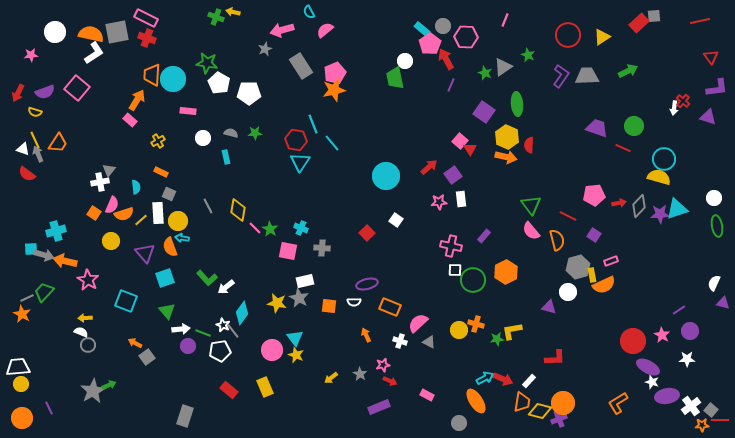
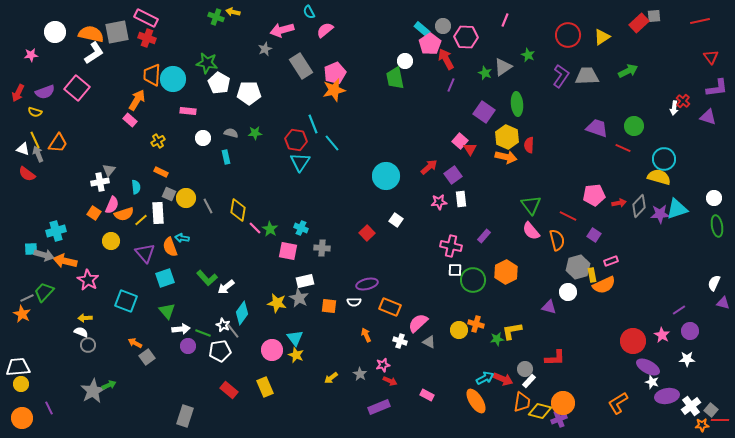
yellow circle at (178, 221): moved 8 px right, 23 px up
gray circle at (459, 423): moved 66 px right, 54 px up
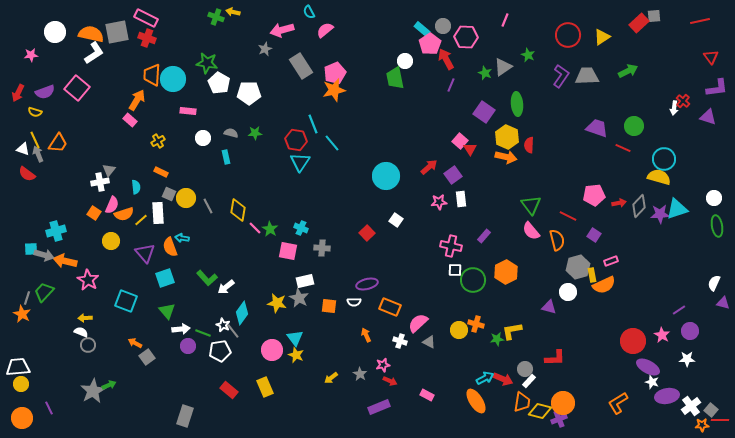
gray line at (27, 298): rotated 48 degrees counterclockwise
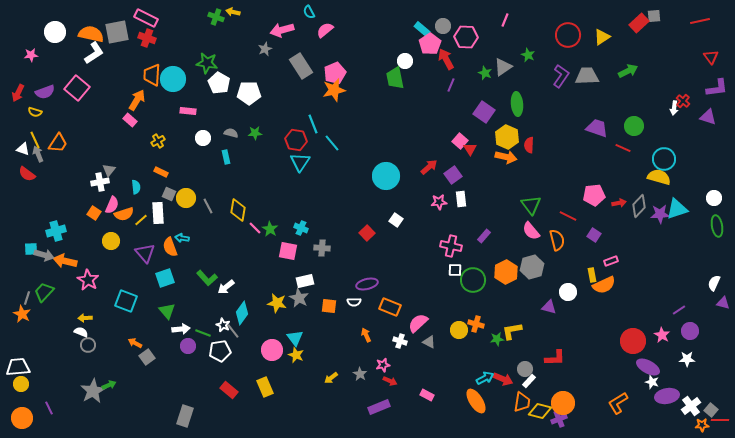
gray hexagon at (578, 267): moved 46 px left
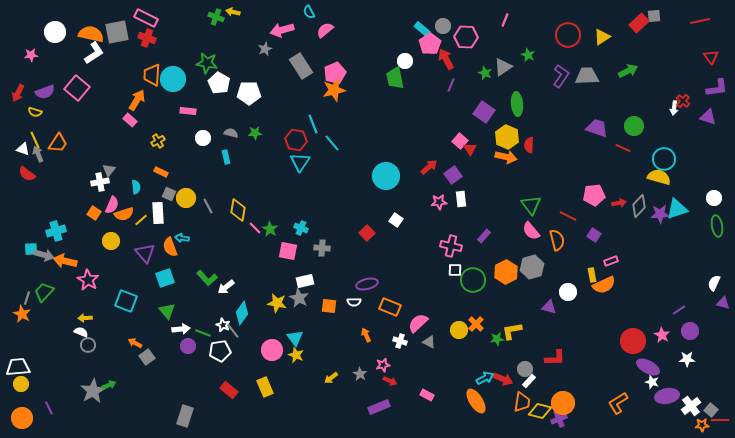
orange cross at (476, 324): rotated 28 degrees clockwise
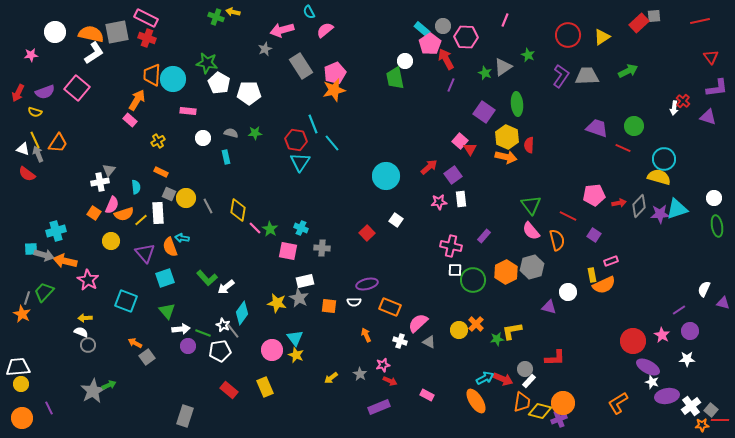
white semicircle at (714, 283): moved 10 px left, 6 px down
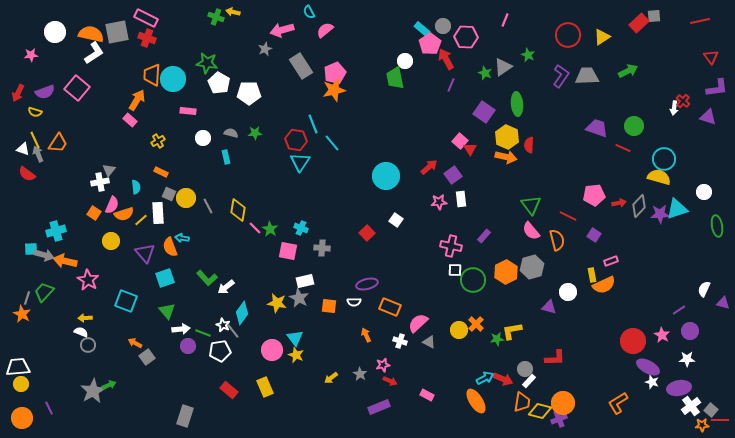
white circle at (714, 198): moved 10 px left, 6 px up
purple ellipse at (667, 396): moved 12 px right, 8 px up
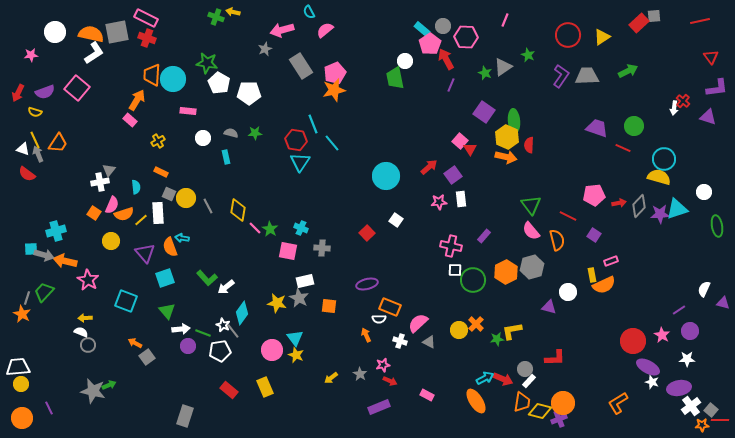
green ellipse at (517, 104): moved 3 px left, 17 px down
white semicircle at (354, 302): moved 25 px right, 17 px down
gray star at (93, 391): rotated 30 degrees counterclockwise
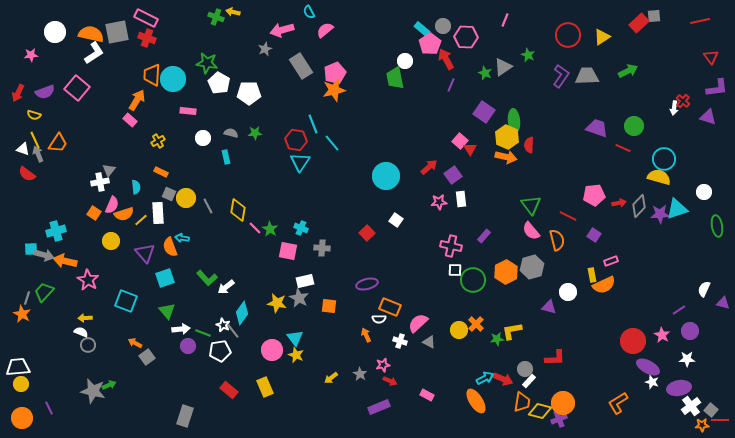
yellow semicircle at (35, 112): moved 1 px left, 3 px down
